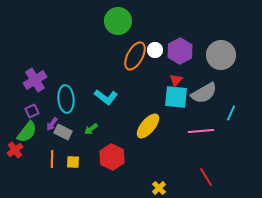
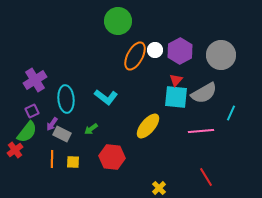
gray rectangle: moved 1 px left, 2 px down
red hexagon: rotated 20 degrees counterclockwise
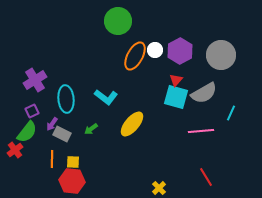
cyan square: rotated 10 degrees clockwise
yellow ellipse: moved 16 px left, 2 px up
red hexagon: moved 40 px left, 24 px down
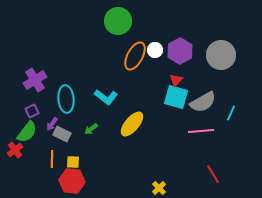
gray semicircle: moved 1 px left, 9 px down
red line: moved 7 px right, 3 px up
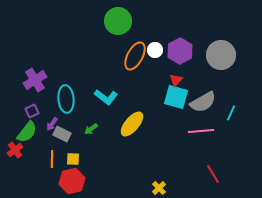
yellow square: moved 3 px up
red hexagon: rotated 20 degrees counterclockwise
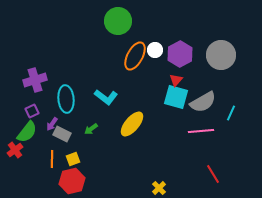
purple hexagon: moved 3 px down
purple cross: rotated 15 degrees clockwise
yellow square: rotated 24 degrees counterclockwise
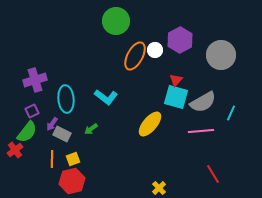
green circle: moved 2 px left
purple hexagon: moved 14 px up
yellow ellipse: moved 18 px right
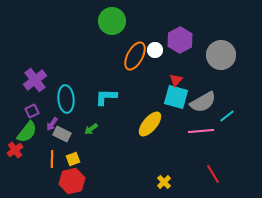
green circle: moved 4 px left
purple cross: rotated 20 degrees counterclockwise
cyan L-shape: rotated 145 degrees clockwise
cyan line: moved 4 px left, 3 px down; rotated 28 degrees clockwise
yellow cross: moved 5 px right, 6 px up
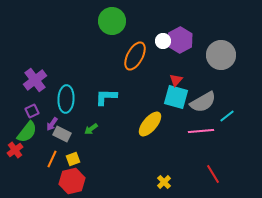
white circle: moved 8 px right, 9 px up
cyan ellipse: rotated 8 degrees clockwise
orange line: rotated 24 degrees clockwise
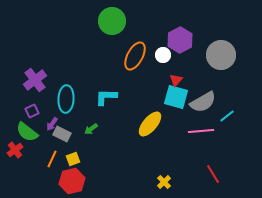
white circle: moved 14 px down
green semicircle: rotated 90 degrees clockwise
